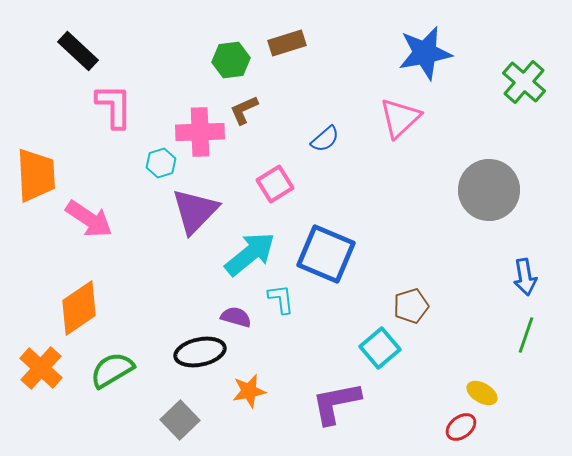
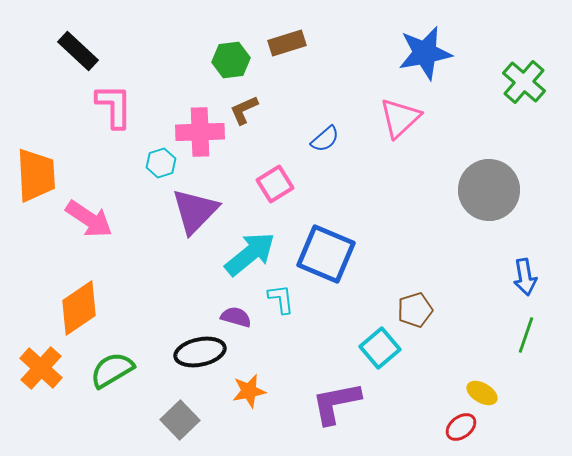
brown pentagon: moved 4 px right, 4 px down
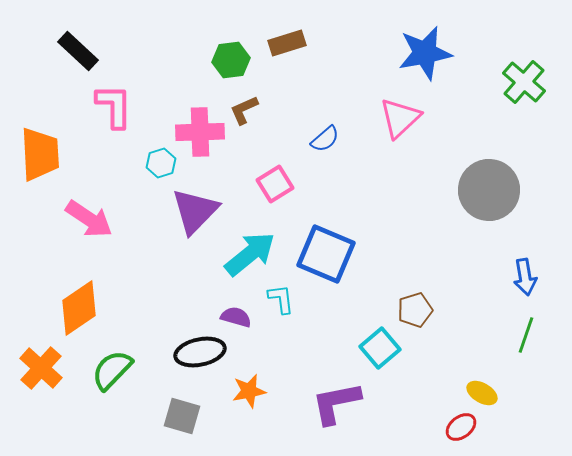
orange trapezoid: moved 4 px right, 21 px up
green semicircle: rotated 15 degrees counterclockwise
gray square: moved 2 px right, 4 px up; rotated 30 degrees counterclockwise
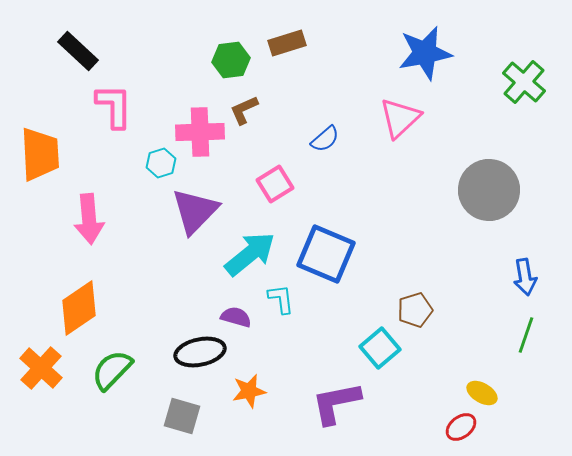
pink arrow: rotated 51 degrees clockwise
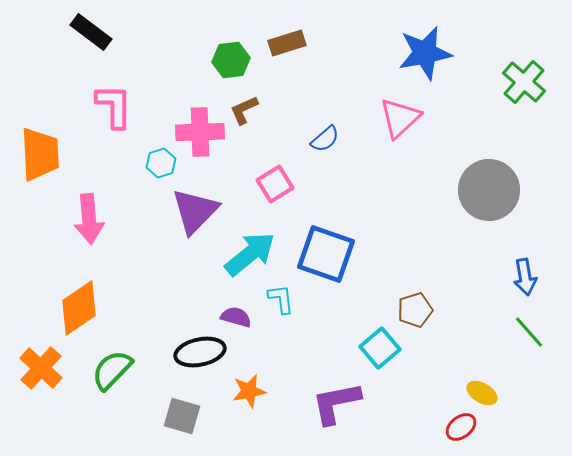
black rectangle: moved 13 px right, 19 px up; rotated 6 degrees counterclockwise
blue square: rotated 4 degrees counterclockwise
green line: moved 3 px right, 3 px up; rotated 60 degrees counterclockwise
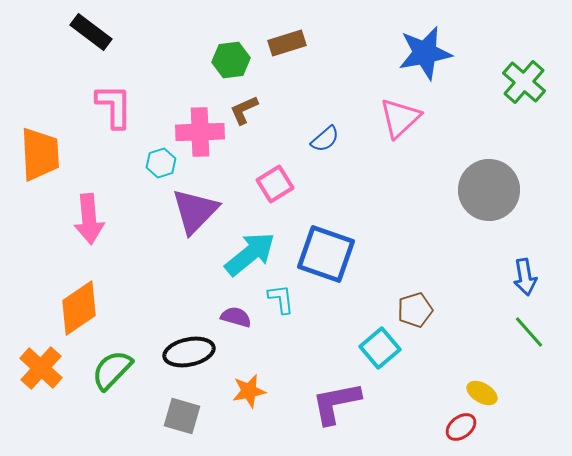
black ellipse: moved 11 px left
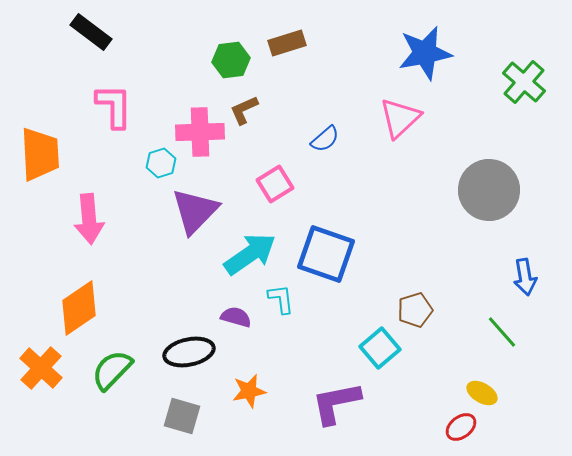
cyan arrow: rotated 4 degrees clockwise
green line: moved 27 px left
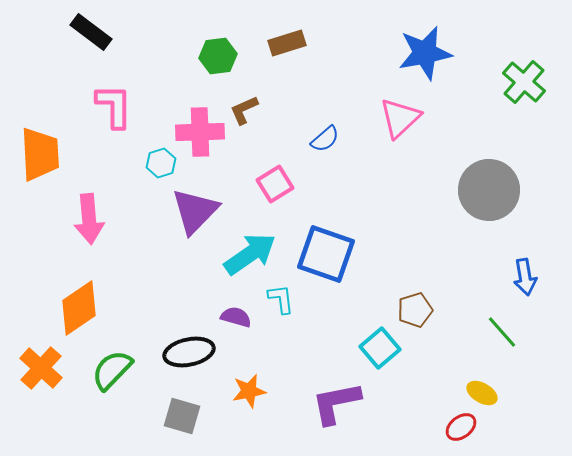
green hexagon: moved 13 px left, 4 px up
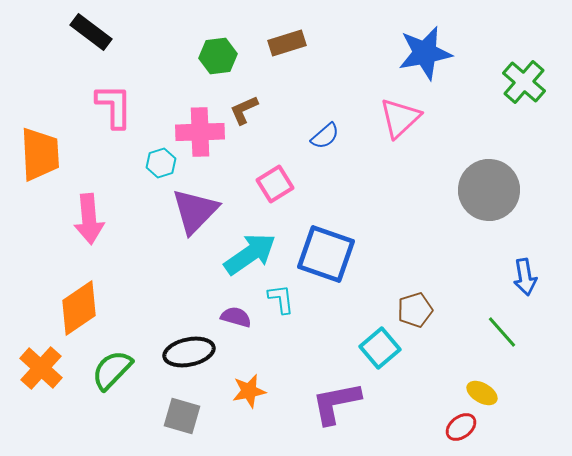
blue semicircle: moved 3 px up
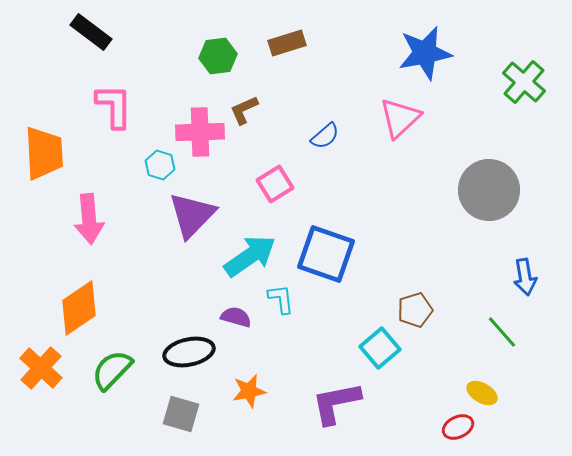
orange trapezoid: moved 4 px right, 1 px up
cyan hexagon: moved 1 px left, 2 px down; rotated 24 degrees counterclockwise
purple triangle: moved 3 px left, 4 px down
cyan arrow: moved 2 px down
gray square: moved 1 px left, 2 px up
red ellipse: moved 3 px left; rotated 12 degrees clockwise
